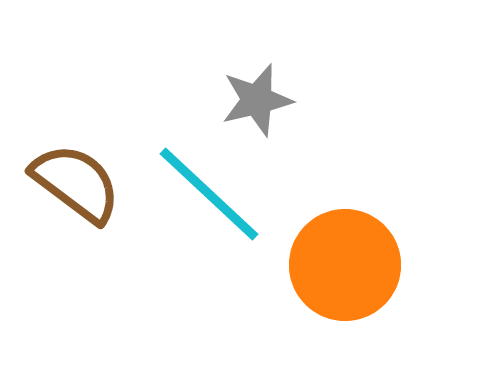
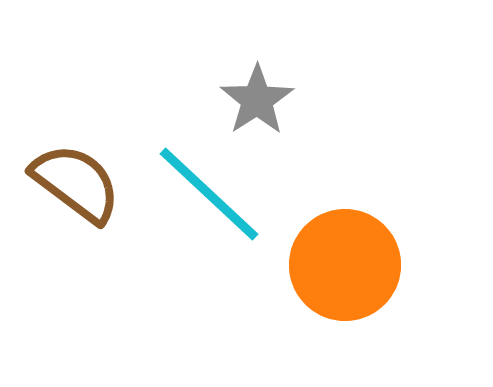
gray star: rotated 20 degrees counterclockwise
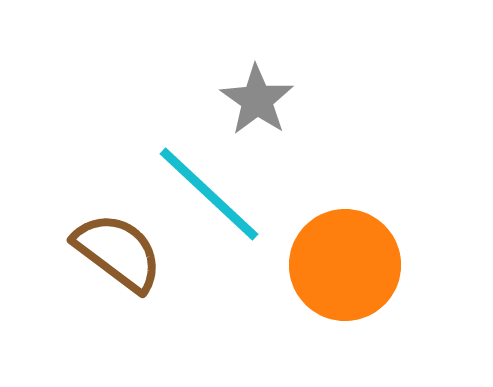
gray star: rotated 4 degrees counterclockwise
brown semicircle: moved 42 px right, 69 px down
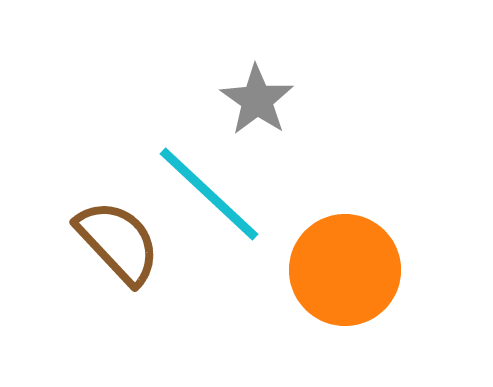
brown semicircle: moved 10 px up; rotated 10 degrees clockwise
orange circle: moved 5 px down
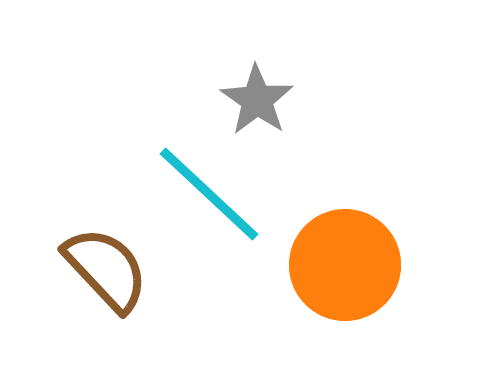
brown semicircle: moved 12 px left, 27 px down
orange circle: moved 5 px up
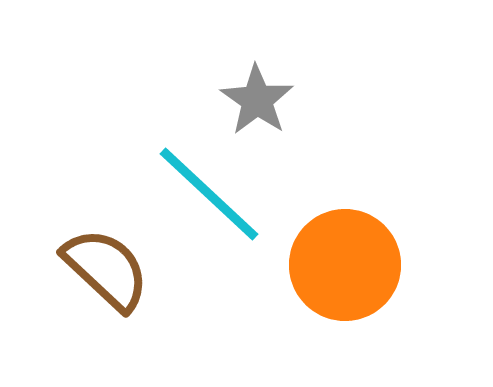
brown semicircle: rotated 4 degrees counterclockwise
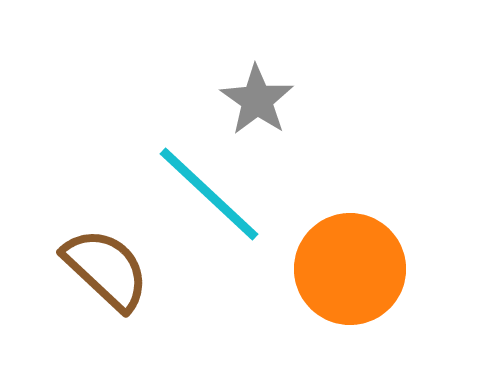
orange circle: moved 5 px right, 4 px down
